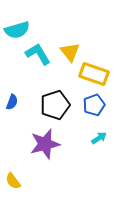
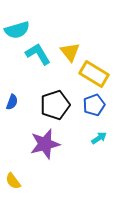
yellow rectangle: rotated 12 degrees clockwise
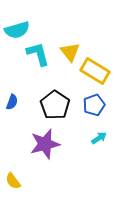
cyan L-shape: rotated 16 degrees clockwise
yellow rectangle: moved 1 px right, 3 px up
black pentagon: rotated 20 degrees counterclockwise
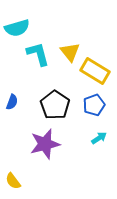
cyan semicircle: moved 2 px up
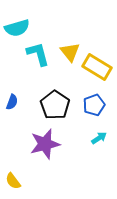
yellow rectangle: moved 2 px right, 4 px up
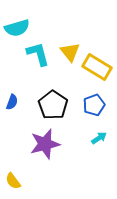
black pentagon: moved 2 px left
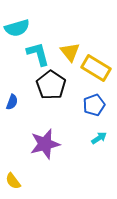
yellow rectangle: moved 1 px left, 1 px down
black pentagon: moved 2 px left, 20 px up
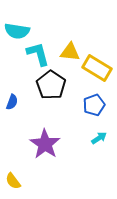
cyan semicircle: moved 3 px down; rotated 25 degrees clockwise
yellow triangle: rotated 45 degrees counterclockwise
yellow rectangle: moved 1 px right
purple star: rotated 24 degrees counterclockwise
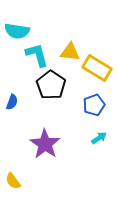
cyan L-shape: moved 1 px left, 1 px down
